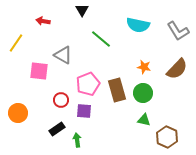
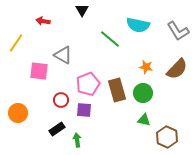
green line: moved 9 px right
orange star: moved 2 px right
purple square: moved 1 px up
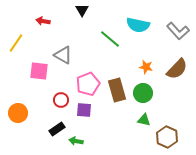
gray L-shape: rotated 10 degrees counterclockwise
green arrow: moved 1 px left, 1 px down; rotated 72 degrees counterclockwise
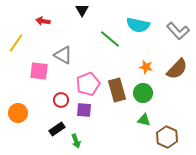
green arrow: rotated 120 degrees counterclockwise
